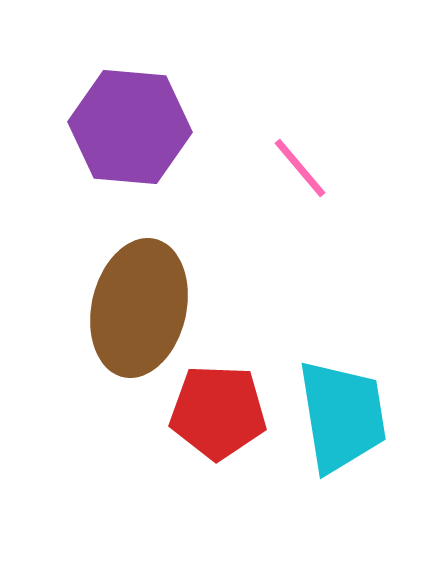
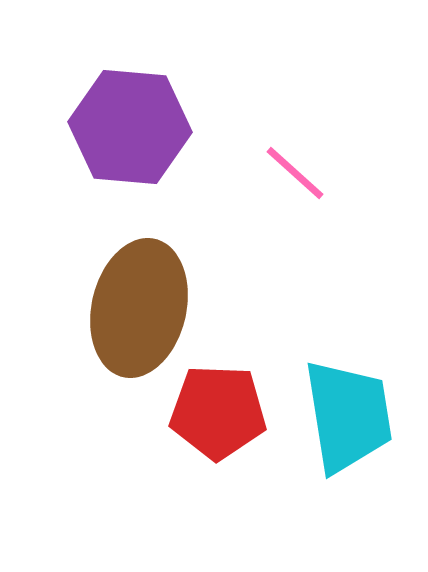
pink line: moved 5 px left, 5 px down; rotated 8 degrees counterclockwise
cyan trapezoid: moved 6 px right
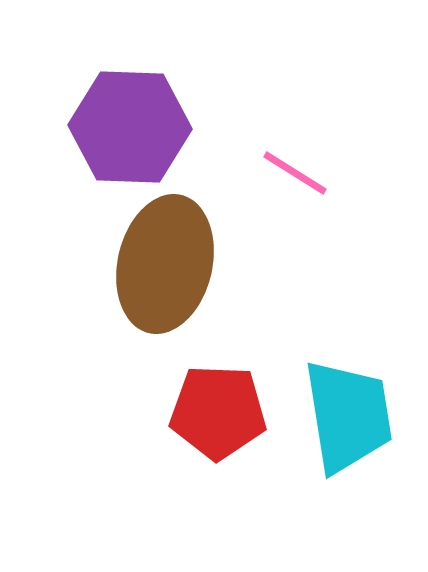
purple hexagon: rotated 3 degrees counterclockwise
pink line: rotated 10 degrees counterclockwise
brown ellipse: moved 26 px right, 44 px up
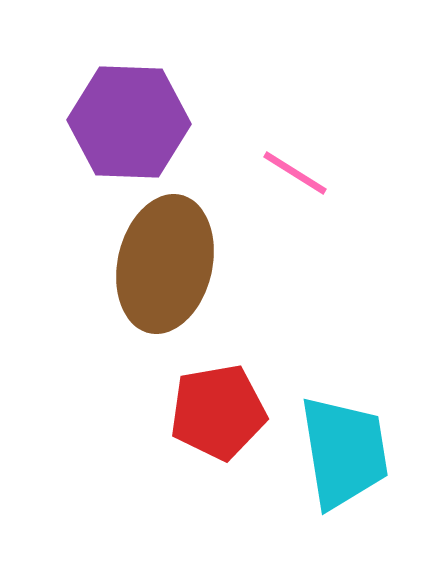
purple hexagon: moved 1 px left, 5 px up
red pentagon: rotated 12 degrees counterclockwise
cyan trapezoid: moved 4 px left, 36 px down
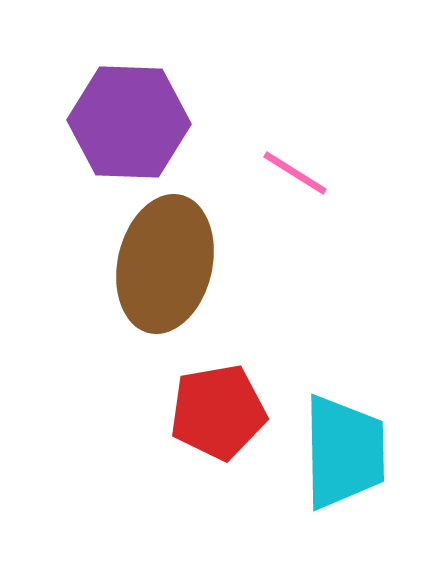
cyan trapezoid: rotated 8 degrees clockwise
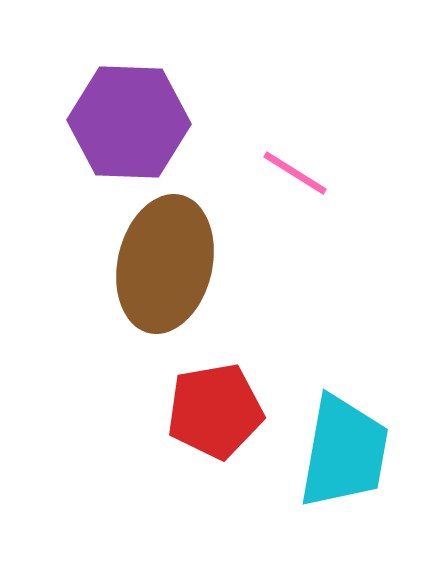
red pentagon: moved 3 px left, 1 px up
cyan trapezoid: rotated 11 degrees clockwise
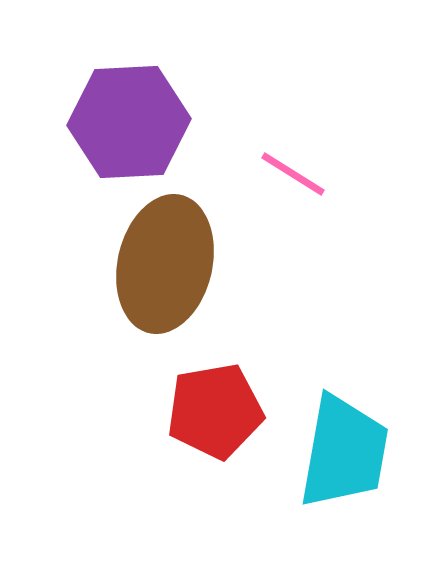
purple hexagon: rotated 5 degrees counterclockwise
pink line: moved 2 px left, 1 px down
